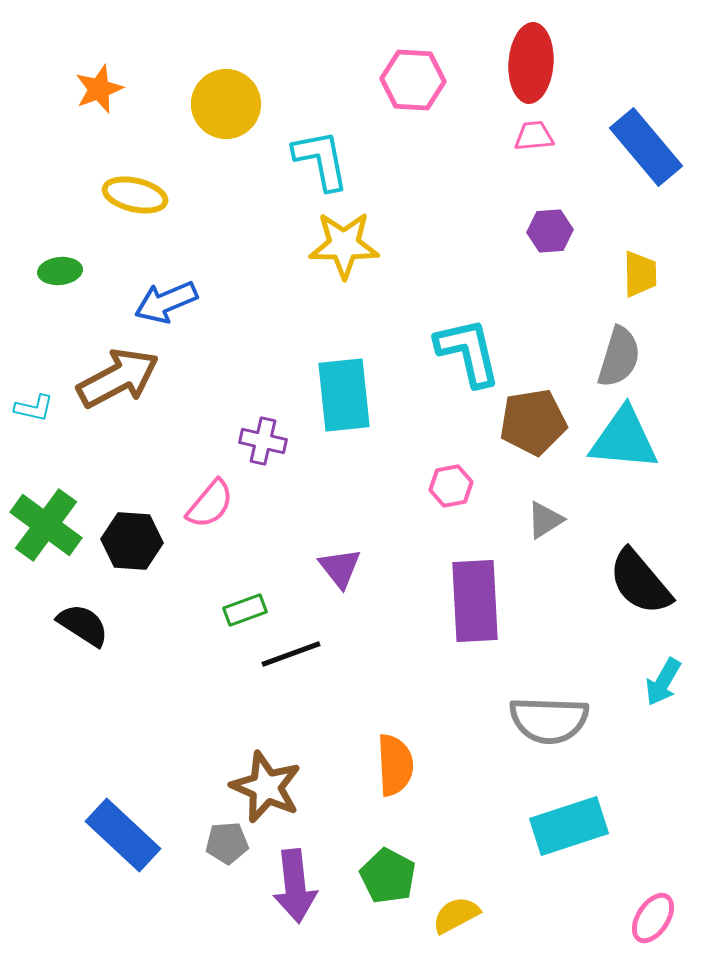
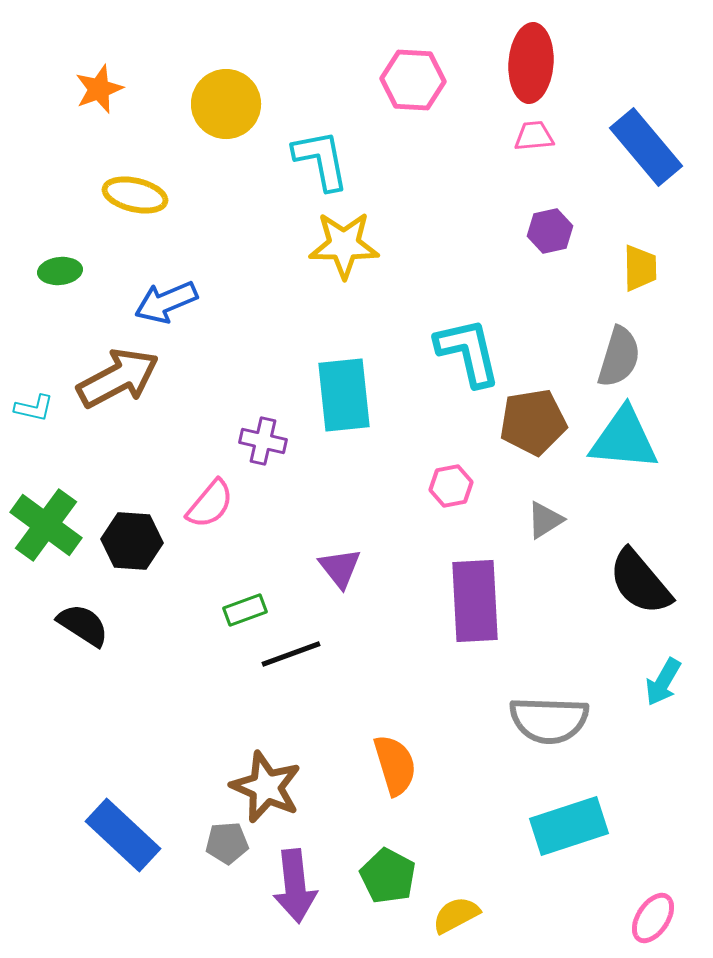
purple hexagon at (550, 231): rotated 9 degrees counterclockwise
yellow trapezoid at (640, 274): moved 6 px up
orange semicircle at (395, 765): rotated 14 degrees counterclockwise
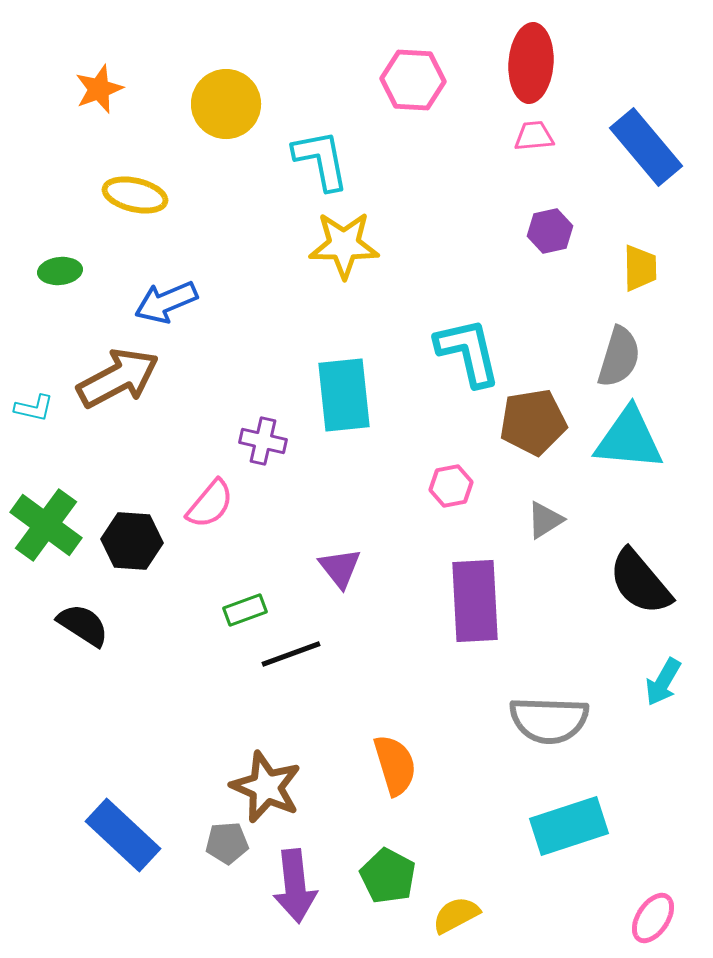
cyan triangle at (624, 439): moved 5 px right
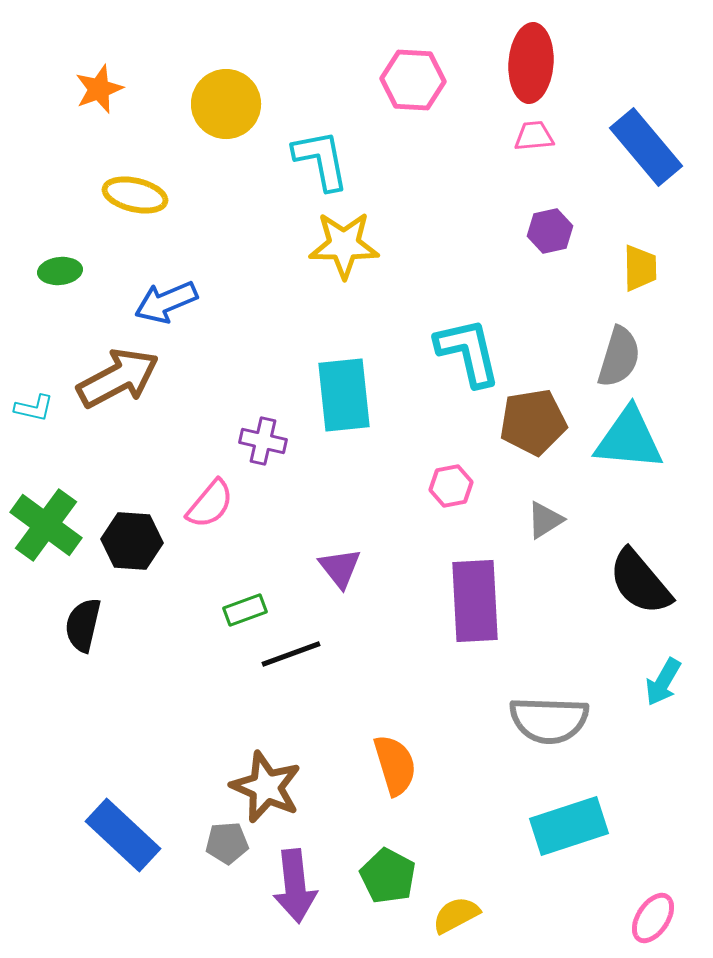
black semicircle at (83, 625): rotated 110 degrees counterclockwise
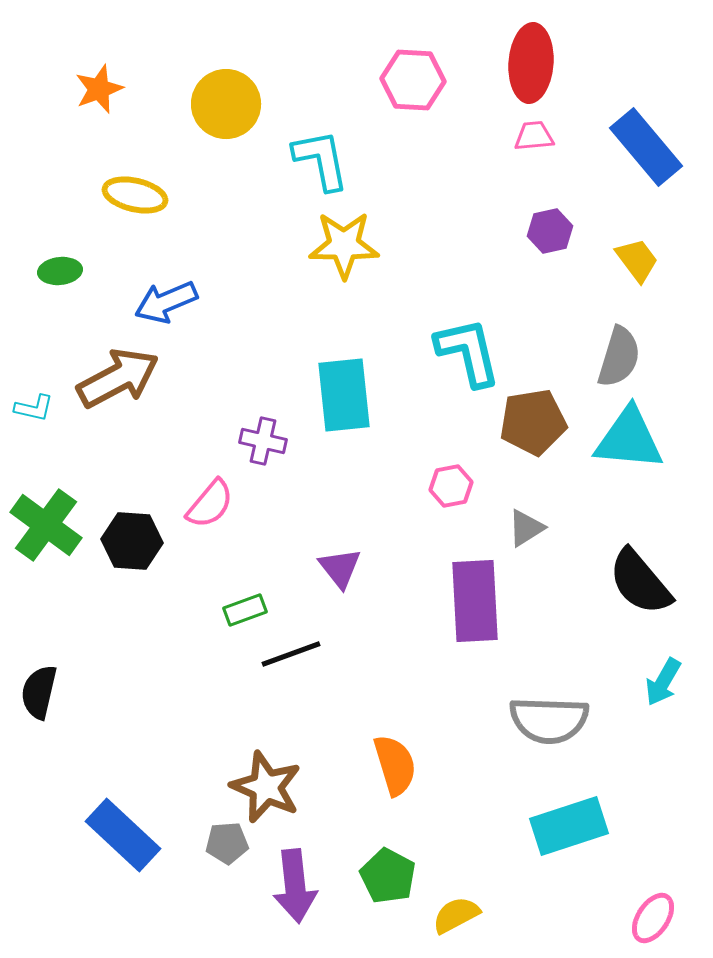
yellow trapezoid at (640, 268): moved 3 px left, 8 px up; rotated 36 degrees counterclockwise
gray triangle at (545, 520): moved 19 px left, 8 px down
black semicircle at (83, 625): moved 44 px left, 67 px down
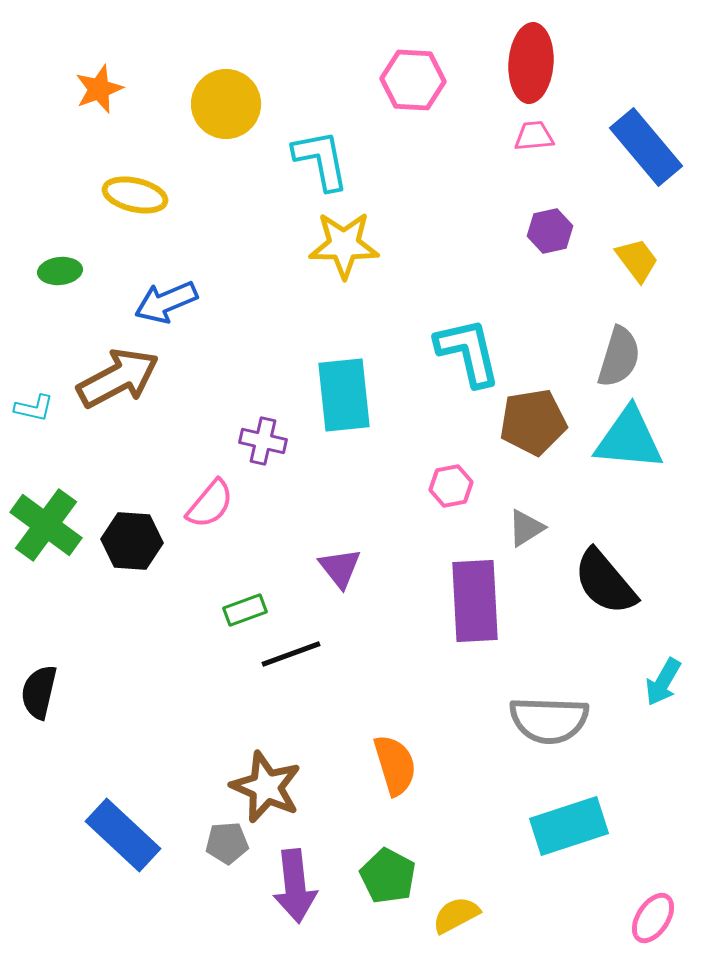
black semicircle at (640, 582): moved 35 px left
